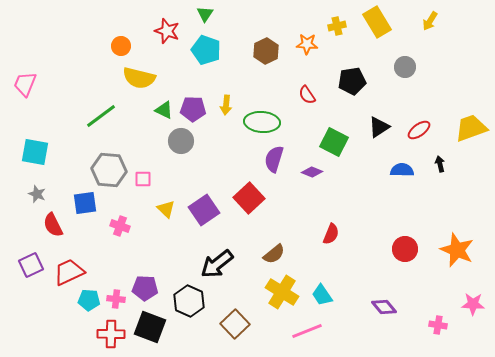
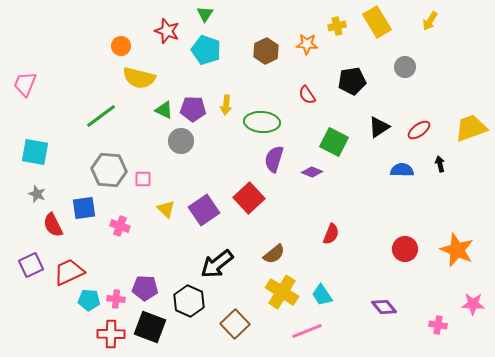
blue square at (85, 203): moved 1 px left, 5 px down
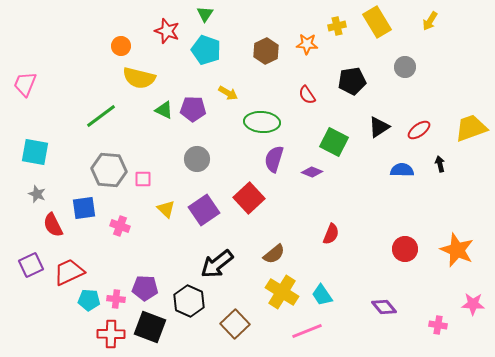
yellow arrow at (226, 105): moved 2 px right, 12 px up; rotated 66 degrees counterclockwise
gray circle at (181, 141): moved 16 px right, 18 px down
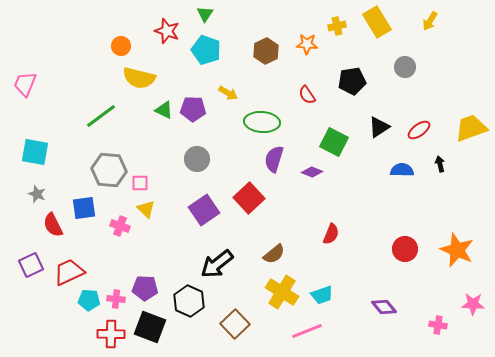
pink square at (143, 179): moved 3 px left, 4 px down
yellow triangle at (166, 209): moved 20 px left
cyan trapezoid at (322, 295): rotated 75 degrees counterclockwise
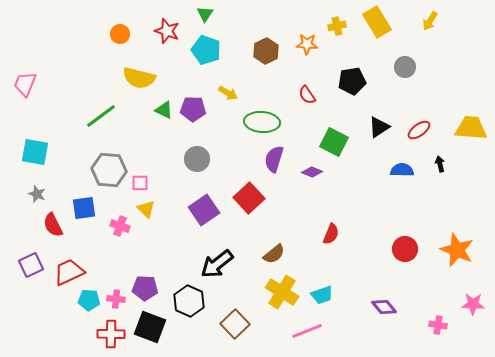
orange circle at (121, 46): moved 1 px left, 12 px up
yellow trapezoid at (471, 128): rotated 24 degrees clockwise
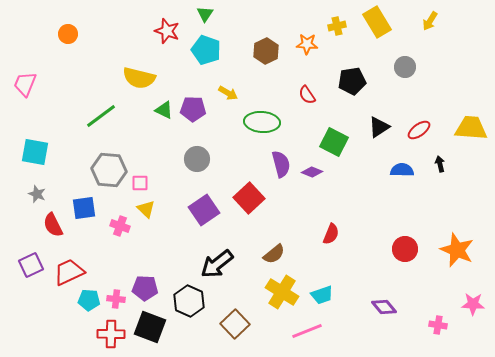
orange circle at (120, 34): moved 52 px left
purple semicircle at (274, 159): moved 7 px right, 5 px down; rotated 148 degrees clockwise
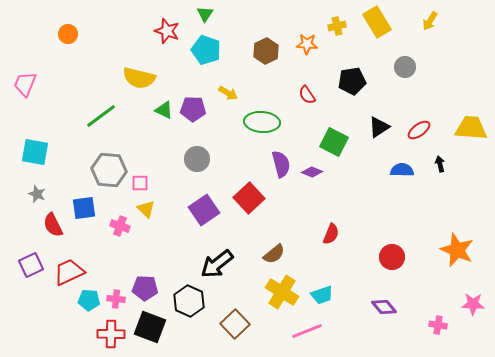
red circle at (405, 249): moved 13 px left, 8 px down
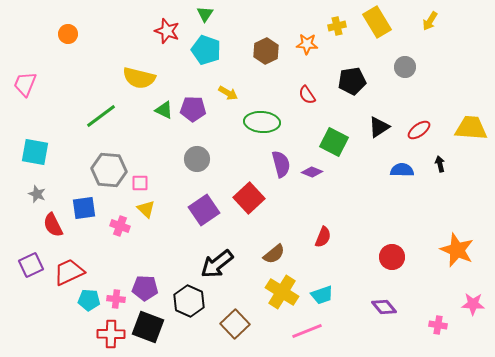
red semicircle at (331, 234): moved 8 px left, 3 px down
black square at (150, 327): moved 2 px left
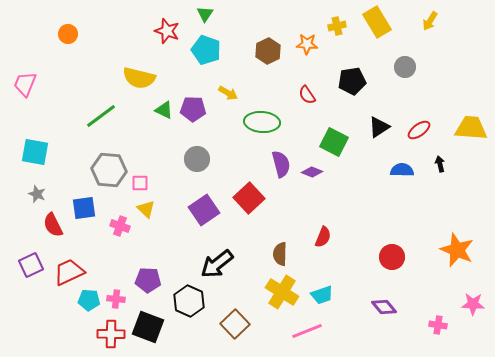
brown hexagon at (266, 51): moved 2 px right
brown semicircle at (274, 254): moved 6 px right; rotated 130 degrees clockwise
purple pentagon at (145, 288): moved 3 px right, 8 px up
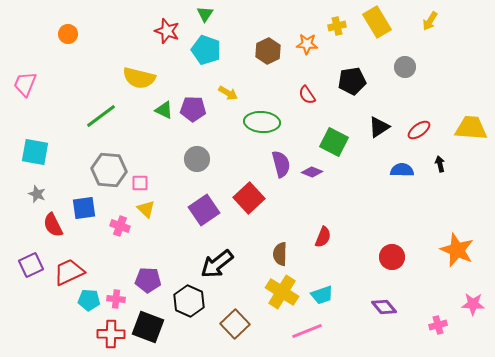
pink cross at (438, 325): rotated 24 degrees counterclockwise
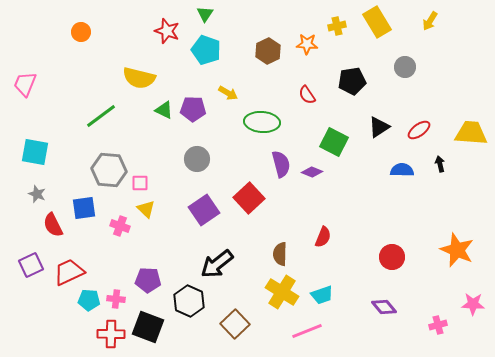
orange circle at (68, 34): moved 13 px right, 2 px up
yellow trapezoid at (471, 128): moved 5 px down
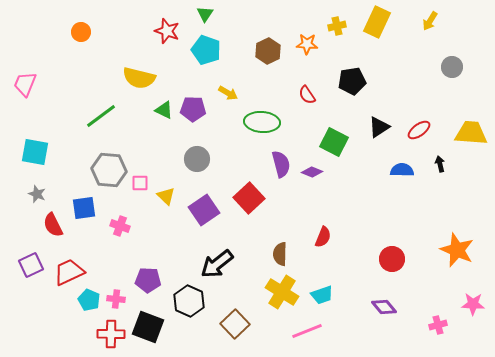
yellow rectangle at (377, 22): rotated 56 degrees clockwise
gray circle at (405, 67): moved 47 px right
yellow triangle at (146, 209): moved 20 px right, 13 px up
red circle at (392, 257): moved 2 px down
cyan pentagon at (89, 300): rotated 20 degrees clockwise
